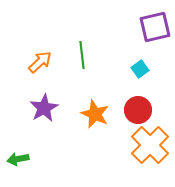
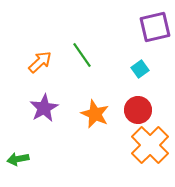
green line: rotated 28 degrees counterclockwise
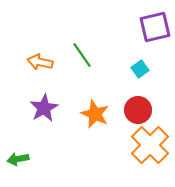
orange arrow: rotated 125 degrees counterclockwise
